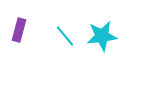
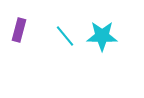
cyan star: rotated 8 degrees clockwise
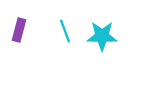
cyan line: moved 5 px up; rotated 20 degrees clockwise
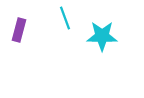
cyan line: moved 13 px up
